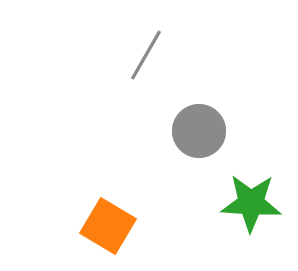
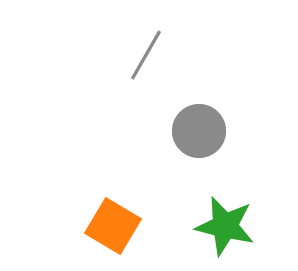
green star: moved 26 px left, 23 px down; rotated 10 degrees clockwise
orange square: moved 5 px right
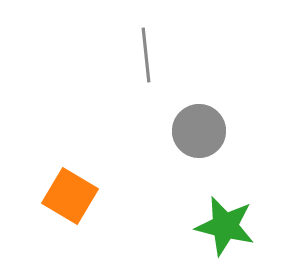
gray line: rotated 36 degrees counterclockwise
orange square: moved 43 px left, 30 px up
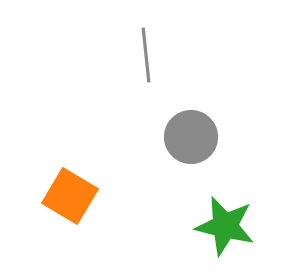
gray circle: moved 8 px left, 6 px down
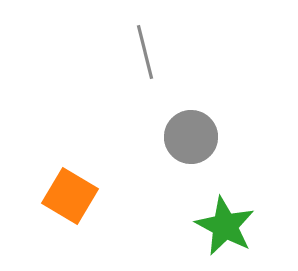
gray line: moved 1 px left, 3 px up; rotated 8 degrees counterclockwise
green star: rotated 14 degrees clockwise
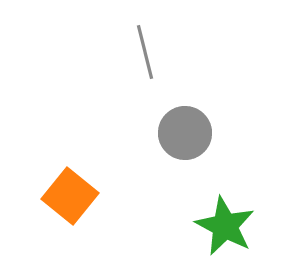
gray circle: moved 6 px left, 4 px up
orange square: rotated 8 degrees clockwise
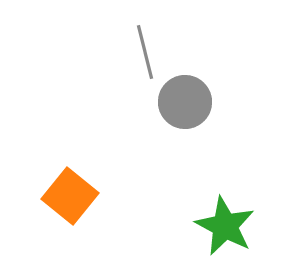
gray circle: moved 31 px up
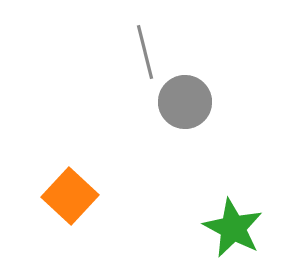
orange square: rotated 4 degrees clockwise
green star: moved 8 px right, 2 px down
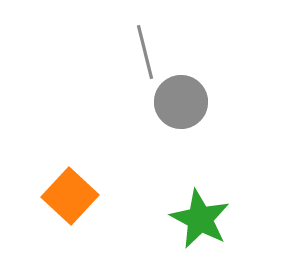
gray circle: moved 4 px left
green star: moved 33 px left, 9 px up
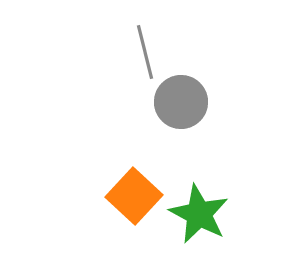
orange square: moved 64 px right
green star: moved 1 px left, 5 px up
